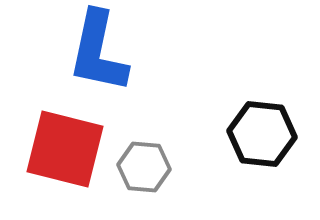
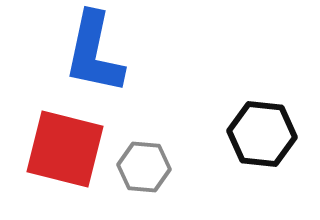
blue L-shape: moved 4 px left, 1 px down
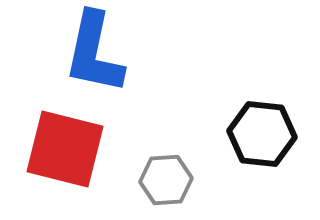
gray hexagon: moved 22 px right, 13 px down; rotated 9 degrees counterclockwise
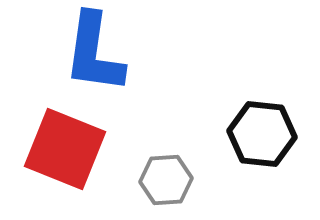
blue L-shape: rotated 4 degrees counterclockwise
red square: rotated 8 degrees clockwise
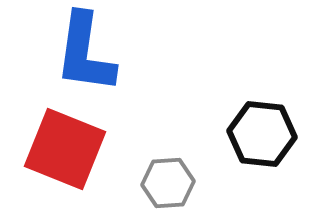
blue L-shape: moved 9 px left
gray hexagon: moved 2 px right, 3 px down
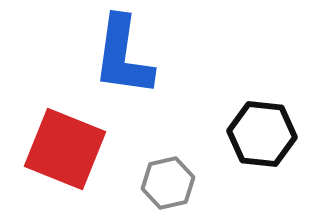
blue L-shape: moved 38 px right, 3 px down
gray hexagon: rotated 9 degrees counterclockwise
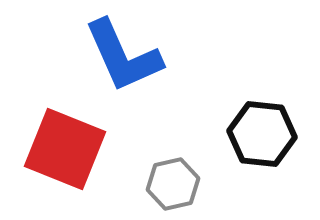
blue L-shape: rotated 32 degrees counterclockwise
gray hexagon: moved 5 px right, 1 px down
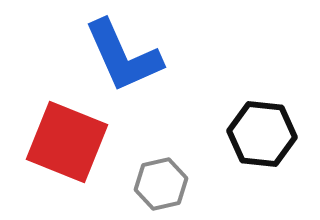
red square: moved 2 px right, 7 px up
gray hexagon: moved 12 px left
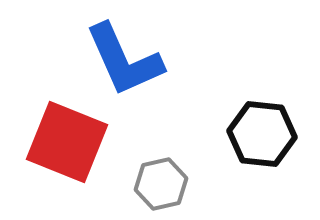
blue L-shape: moved 1 px right, 4 px down
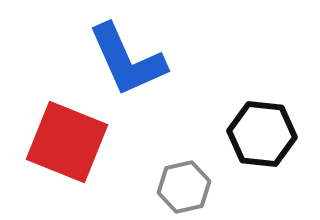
blue L-shape: moved 3 px right
gray hexagon: moved 23 px right, 3 px down
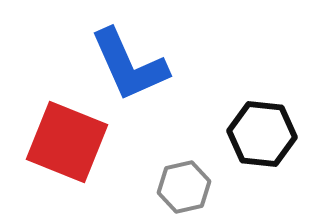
blue L-shape: moved 2 px right, 5 px down
